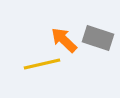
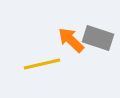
orange arrow: moved 7 px right
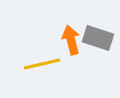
orange arrow: rotated 32 degrees clockwise
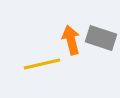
gray rectangle: moved 3 px right
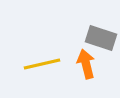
orange arrow: moved 15 px right, 24 px down
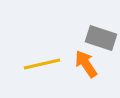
orange arrow: rotated 20 degrees counterclockwise
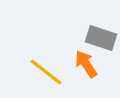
yellow line: moved 4 px right, 8 px down; rotated 51 degrees clockwise
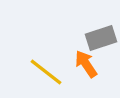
gray rectangle: rotated 36 degrees counterclockwise
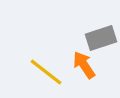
orange arrow: moved 2 px left, 1 px down
